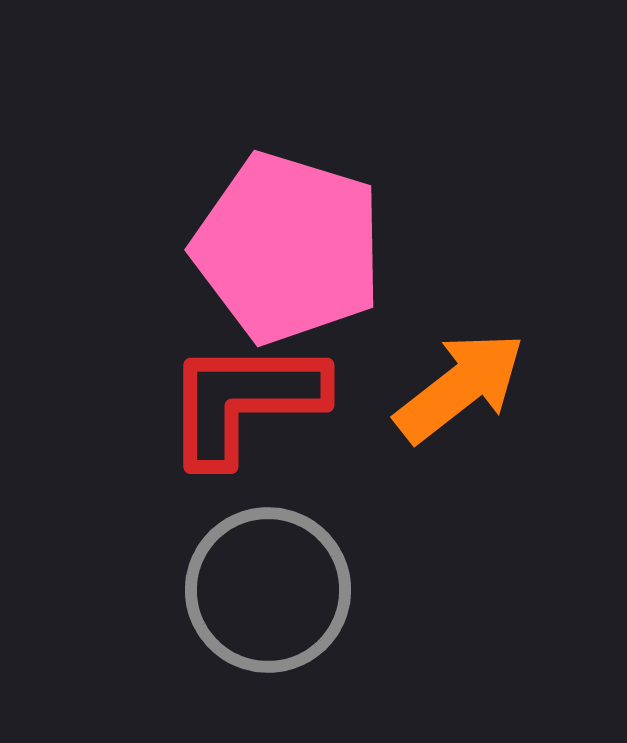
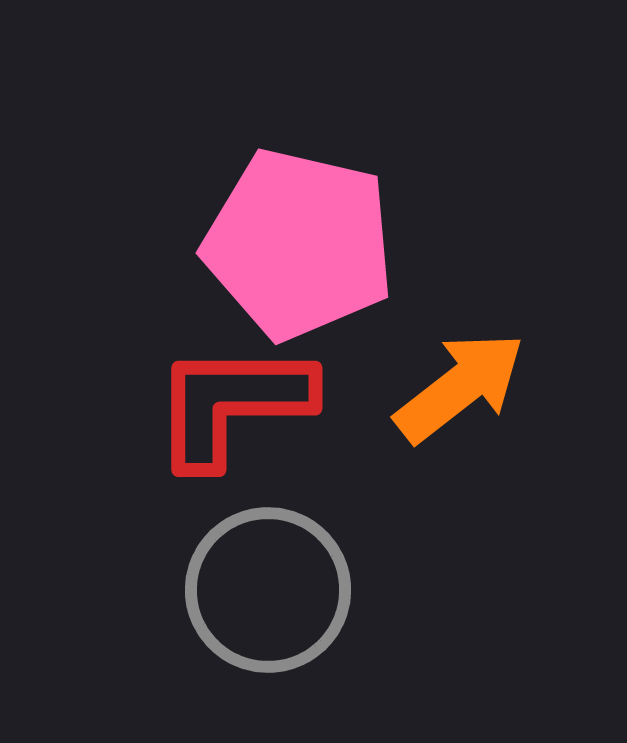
pink pentagon: moved 11 px right, 4 px up; rotated 4 degrees counterclockwise
red L-shape: moved 12 px left, 3 px down
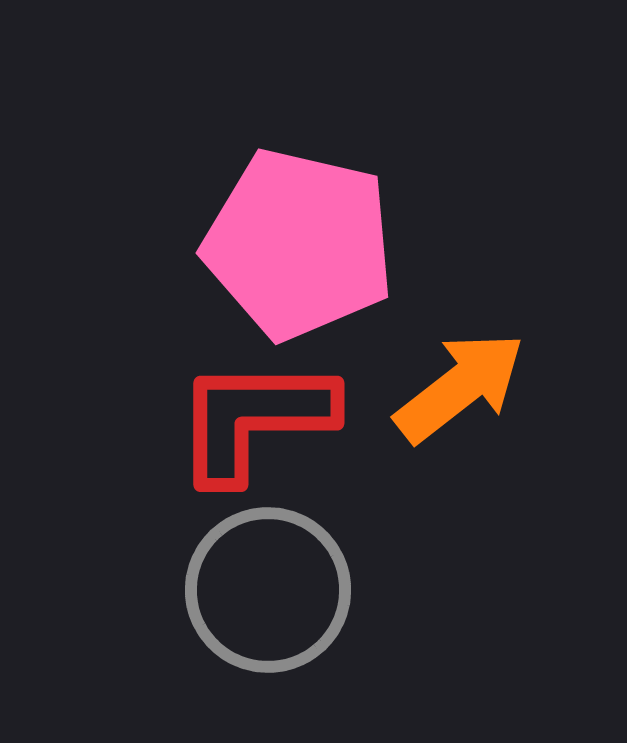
red L-shape: moved 22 px right, 15 px down
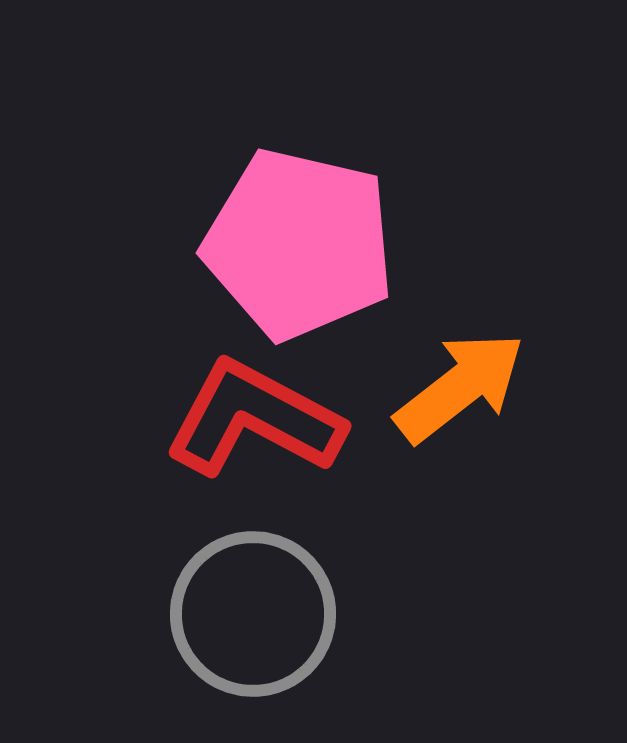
red L-shape: rotated 28 degrees clockwise
gray circle: moved 15 px left, 24 px down
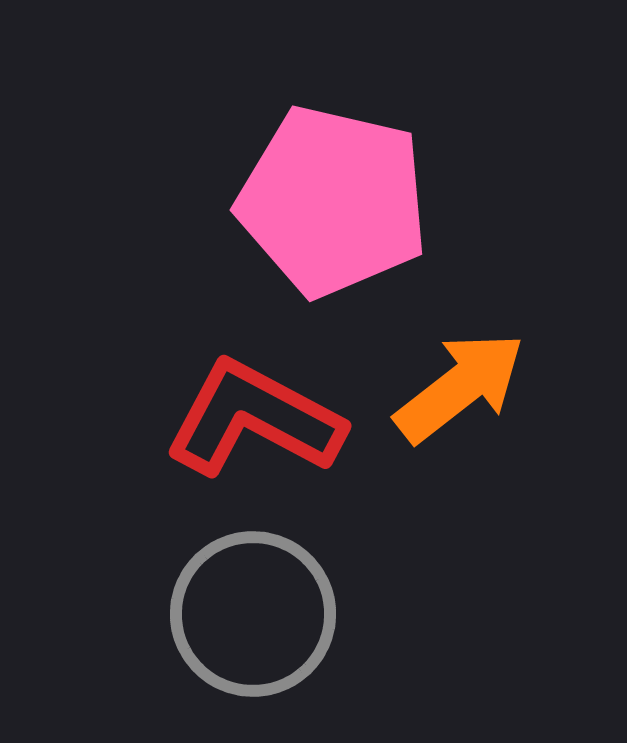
pink pentagon: moved 34 px right, 43 px up
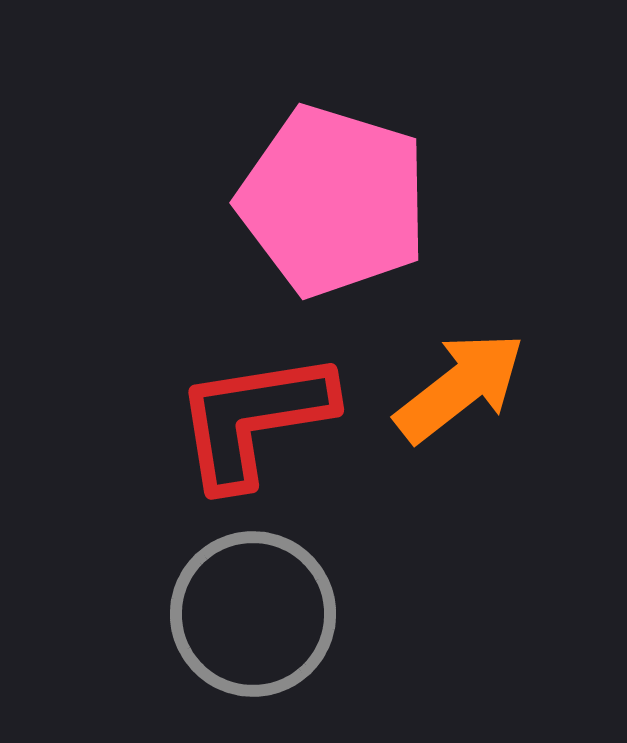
pink pentagon: rotated 4 degrees clockwise
red L-shape: rotated 37 degrees counterclockwise
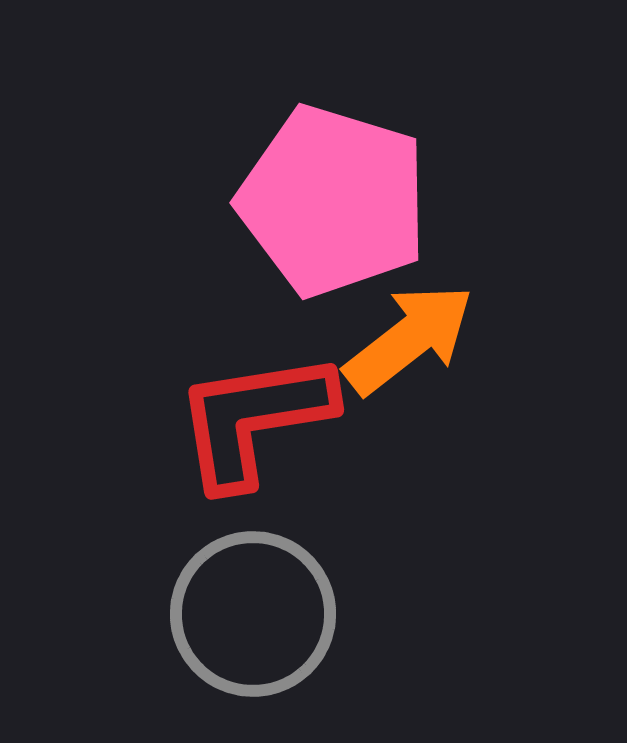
orange arrow: moved 51 px left, 48 px up
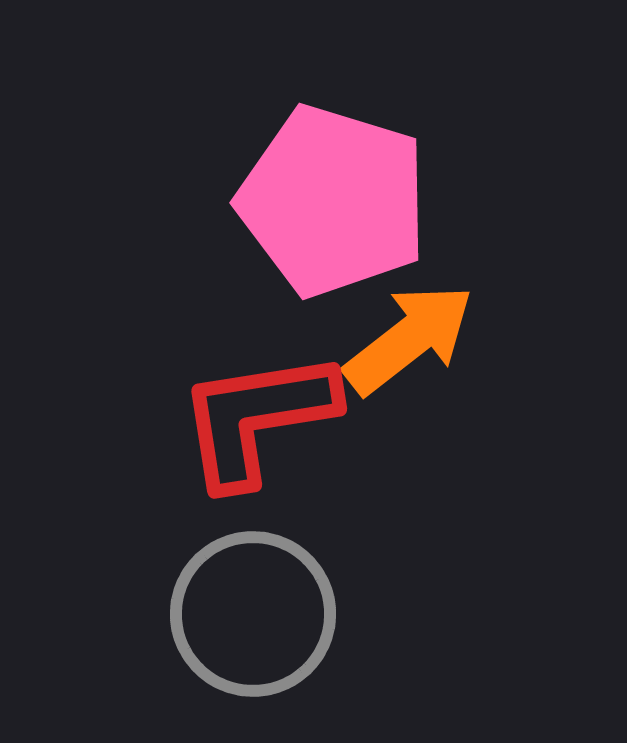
red L-shape: moved 3 px right, 1 px up
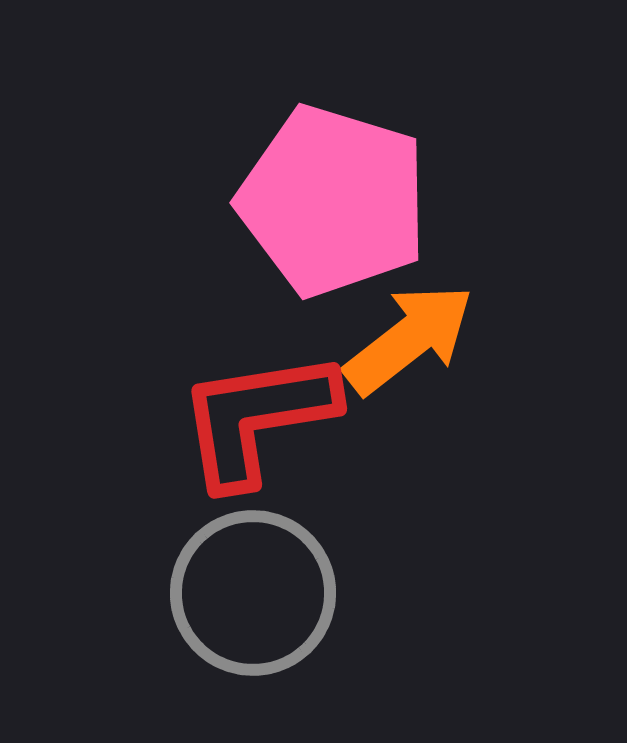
gray circle: moved 21 px up
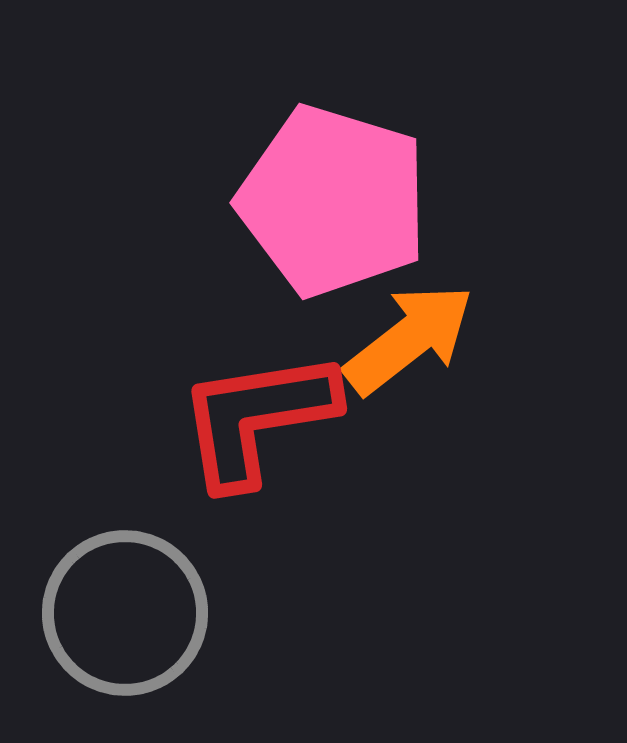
gray circle: moved 128 px left, 20 px down
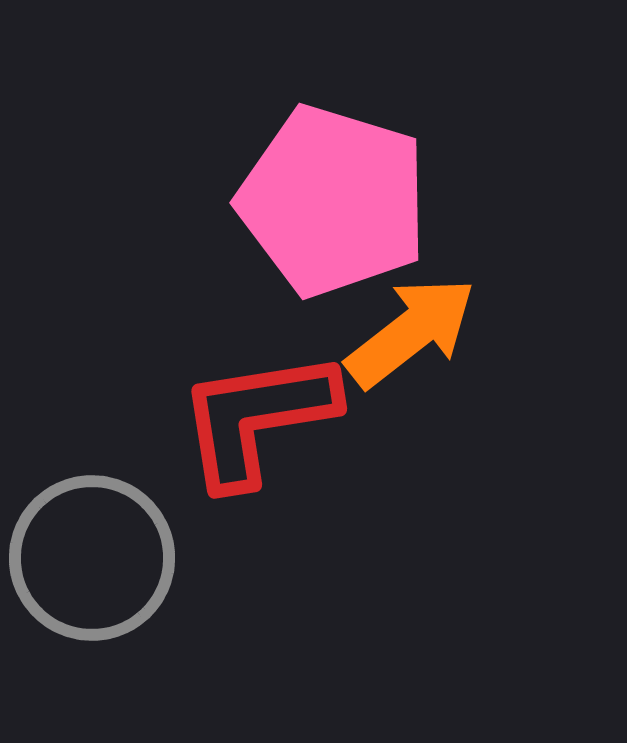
orange arrow: moved 2 px right, 7 px up
gray circle: moved 33 px left, 55 px up
